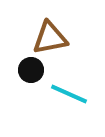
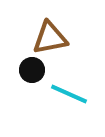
black circle: moved 1 px right
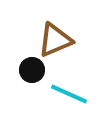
brown triangle: moved 5 px right, 2 px down; rotated 12 degrees counterclockwise
